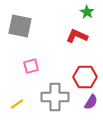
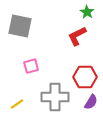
red L-shape: rotated 50 degrees counterclockwise
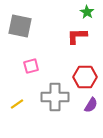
red L-shape: rotated 25 degrees clockwise
purple semicircle: moved 3 px down
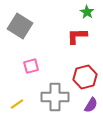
gray square: rotated 20 degrees clockwise
red hexagon: rotated 15 degrees counterclockwise
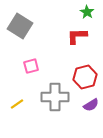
purple semicircle: rotated 28 degrees clockwise
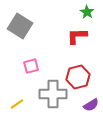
red hexagon: moved 7 px left
gray cross: moved 2 px left, 3 px up
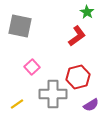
gray square: rotated 20 degrees counterclockwise
red L-shape: rotated 145 degrees clockwise
pink square: moved 1 px right, 1 px down; rotated 28 degrees counterclockwise
